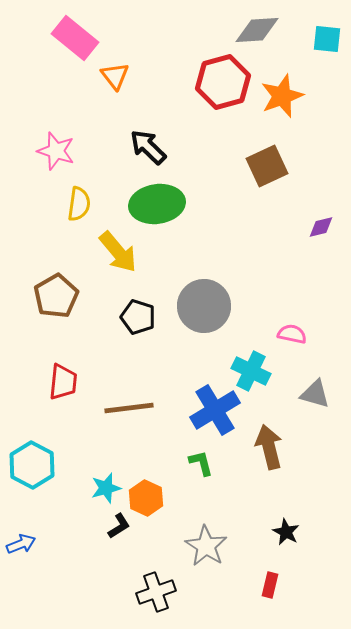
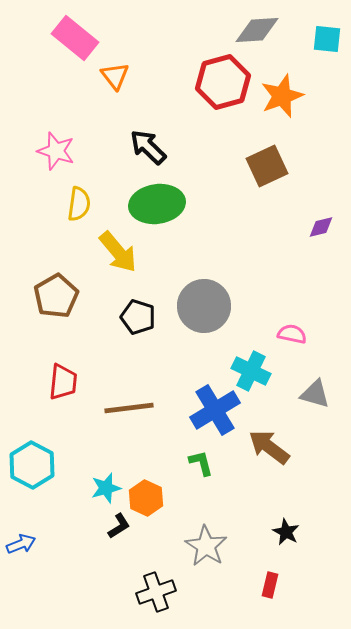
brown arrow: rotated 39 degrees counterclockwise
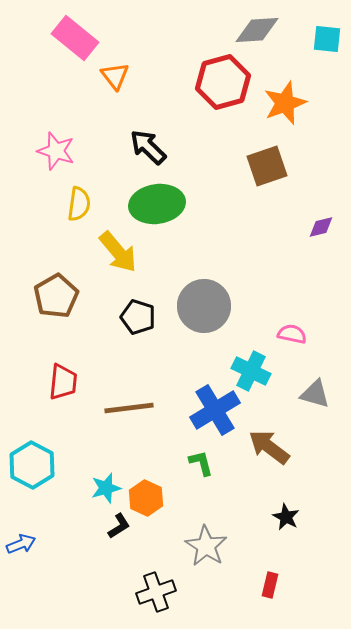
orange star: moved 3 px right, 7 px down
brown square: rotated 6 degrees clockwise
black star: moved 15 px up
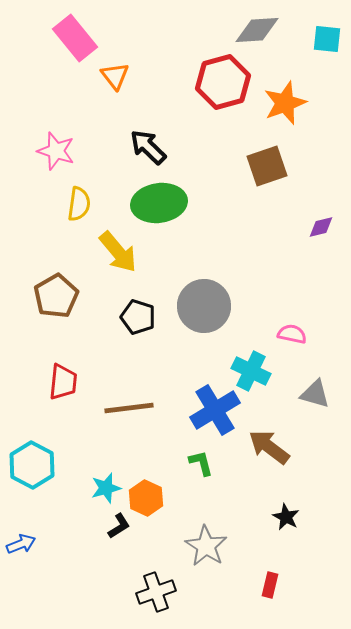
pink rectangle: rotated 12 degrees clockwise
green ellipse: moved 2 px right, 1 px up
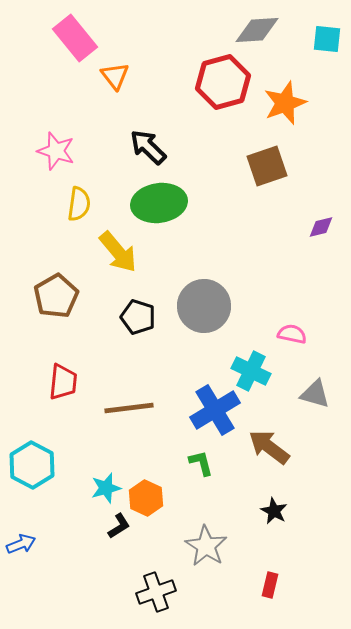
black star: moved 12 px left, 6 px up
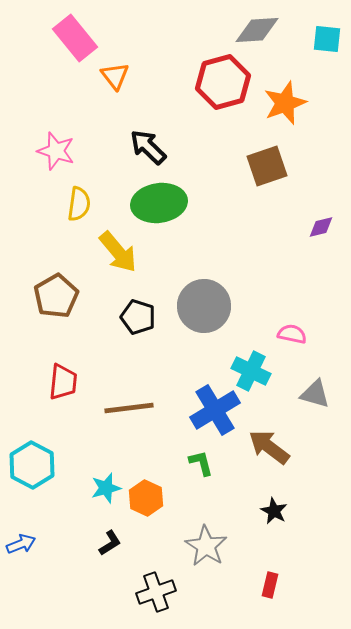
black L-shape: moved 9 px left, 17 px down
